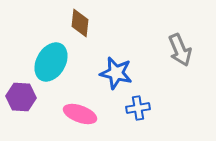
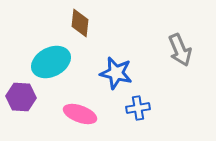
cyan ellipse: rotated 33 degrees clockwise
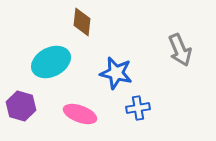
brown diamond: moved 2 px right, 1 px up
purple hexagon: moved 9 px down; rotated 12 degrees clockwise
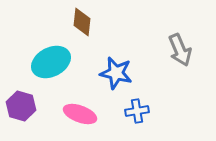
blue cross: moved 1 px left, 3 px down
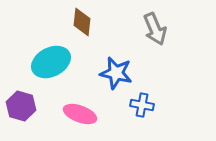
gray arrow: moved 25 px left, 21 px up
blue cross: moved 5 px right, 6 px up; rotated 20 degrees clockwise
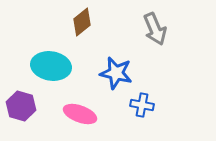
brown diamond: rotated 44 degrees clockwise
cyan ellipse: moved 4 px down; rotated 36 degrees clockwise
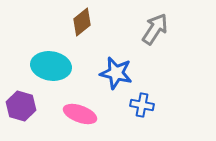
gray arrow: rotated 124 degrees counterclockwise
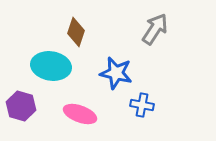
brown diamond: moved 6 px left, 10 px down; rotated 32 degrees counterclockwise
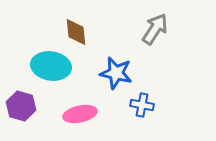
brown diamond: rotated 24 degrees counterclockwise
pink ellipse: rotated 32 degrees counterclockwise
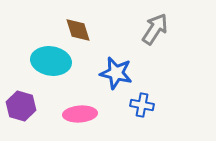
brown diamond: moved 2 px right, 2 px up; rotated 12 degrees counterclockwise
cyan ellipse: moved 5 px up
pink ellipse: rotated 8 degrees clockwise
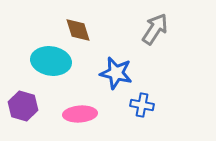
purple hexagon: moved 2 px right
